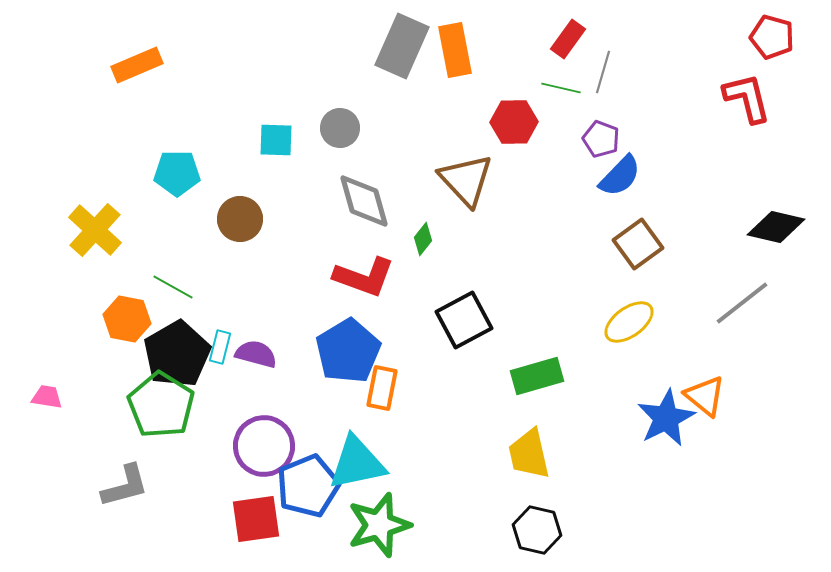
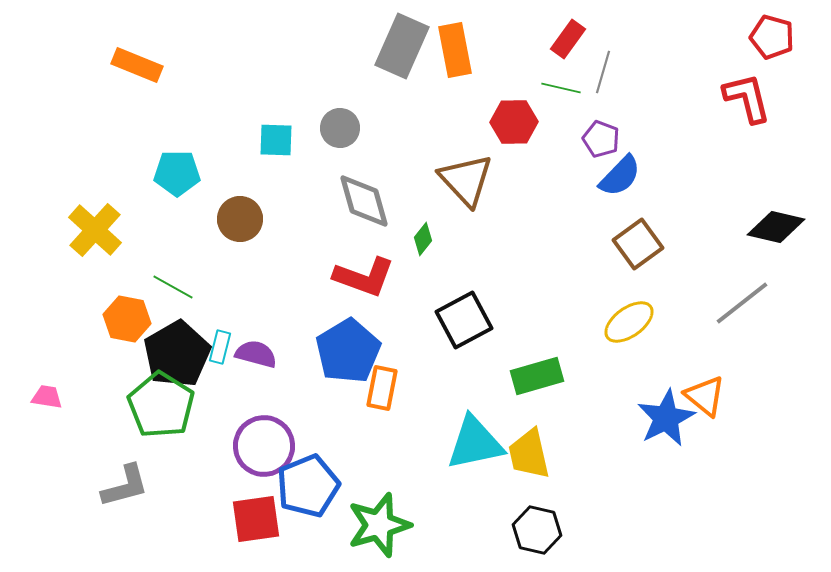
orange rectangle at (137, 65): rotated 45 degrees clockwise
cyan triangle at (357, 463): moved 118 px right, 20 px up
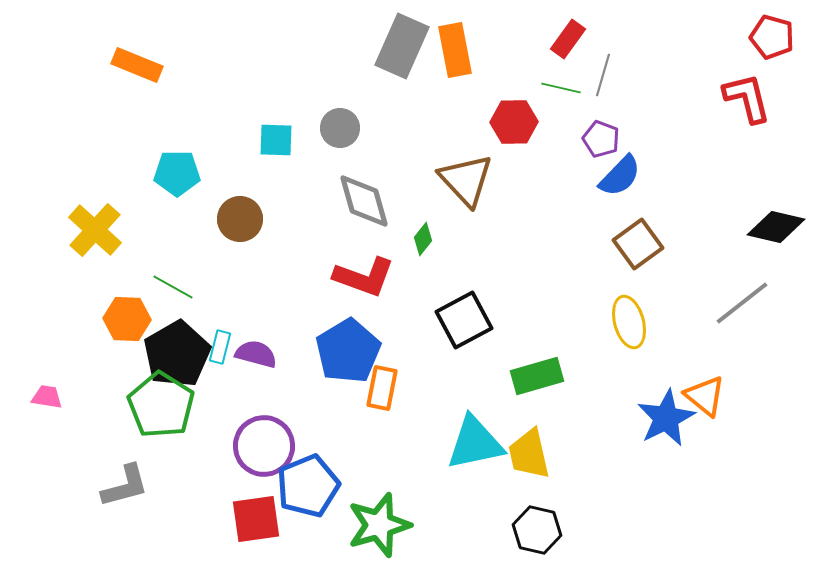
gray line at (603, 72): moved 3 px down
orange hexagon at (127, 319): rotated 9 degrees counterclockwise
yellow ellipse at (629, 322): rotated 69 degrees counterclockwise
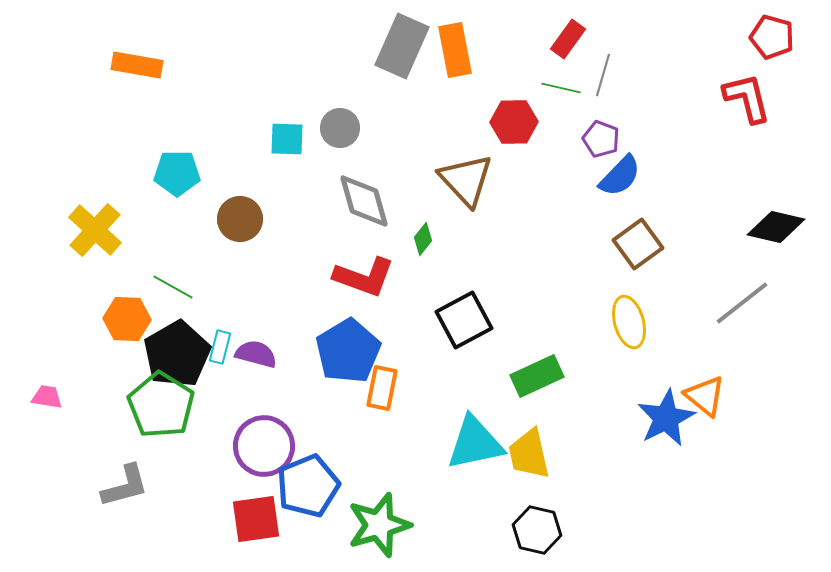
orange rectangle at (137, 65): rotated 12 degrees counterclockwise
cyan square at (276, 140): moved 11 px right, 1 px up
green rectangle at (537, 376): rotated 9 degrees counterclockwise
